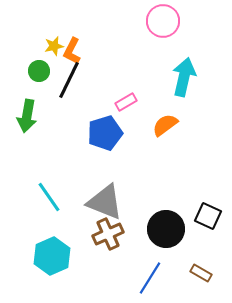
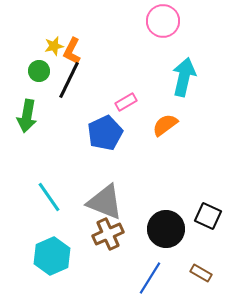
blue pentagon: rotated 8 degrees counterclockwise
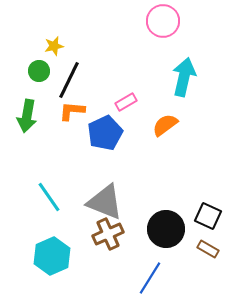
orange L-shape: moved 60 px down; rotated 68 degrees clockwise
brown rectangle: moved 7 px right, 24 px up
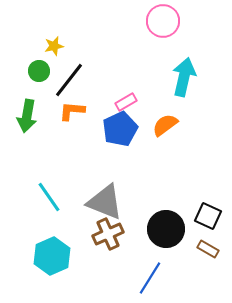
black line: rotated 12 degrees clockwise
blue pentagon: moved 15 px right, 4 px up
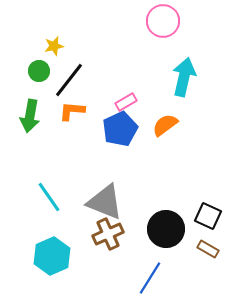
green arrow: moved 3 px right
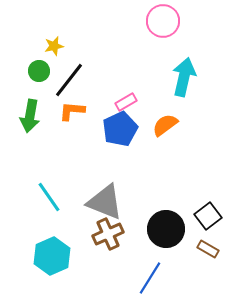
black square: rotated 28 degrees clockwise
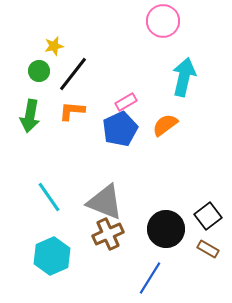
black line: moved 4 px right, 6 px up
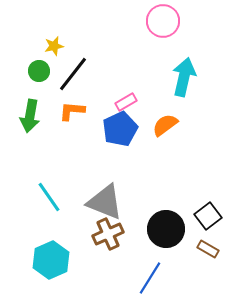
cyan hexagon: moved 1 px left, 4 px down
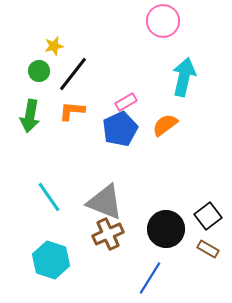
cyan hexagon: rotated 18 degrees counterclockwise
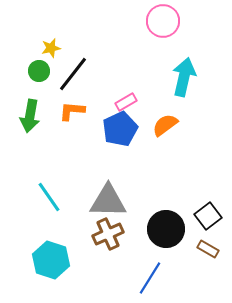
yellow star: moved 3 px left, 2 px down
gray triangle: moved 3 px right, 1 px up; rotated 21 degrees counterclockwise
